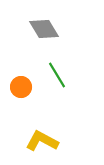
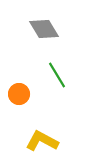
orange circle: moved 2 px left, 7 px down
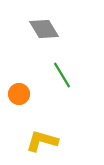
green line: moved 5 px right
yellow L-shape: rotated 12 degrees counterclockwise
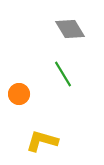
gray diamond: moved 26 px right
green line: moved 1 px right, 1 px up
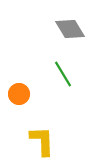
yellow L-shape: rotated 72 degrees clockwise
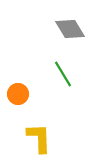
orange circle: moved 1 px left
yellow L-shape: moved 3 px left, 3 px up
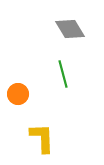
green line: rotated 16 degrees clockwise
yellow L-shape: moved 3 px right
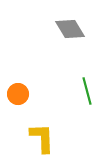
green line: moved 24 px right, 17 px down
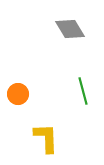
green line: moved 4 px left
yellow L-shape: moved 4 px right
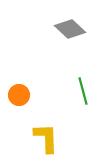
gray diamond: rotated 16 degrees counterclockwise
orange circle: moved 1 px right, 1 px down
